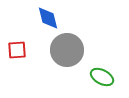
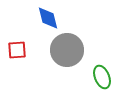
green ellipse: rotated 40 degrees clockwise
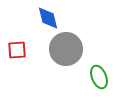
gray circle: moved 1 px left, 1 px up
green ellipse: moved 3 px left
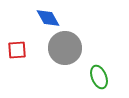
blue diamond: rotated 15 degrees counterclockwise
gray circle: moved 1 px left, 1 px up
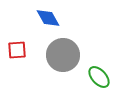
gray circle: moved 2 px left, 7 px down
green ellipse: rotated 20 degrees counterclockwise
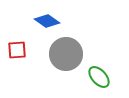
blue diamond: moved 1 px left, 3 px down; rotated 25 degrees counterclockwise
gray circle: moved 3 px right, 1 px up
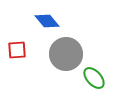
blue diamond: rotated 15 degrees clockwise
green ellipse: moved 5 px left, 1 px down
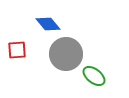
blue diamond: moved 1 px right, 3 px down
green ellipse: moved 2 px up; rotated 10 degrees counterclockwise
